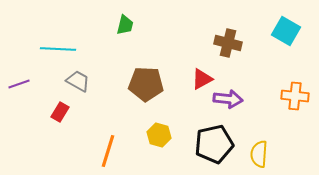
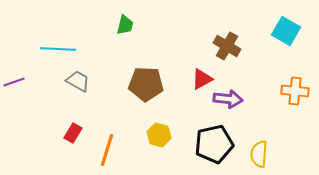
brown cross: moved 1 px left, 3 px down; rotated 16 degrees clockwise
purple line: moved 5 px left, 2 px up
orange cross: moved 5 px up
red rectangle: moved 13 px right, 21 px down
orange line: moved 1 px left, 1 px up
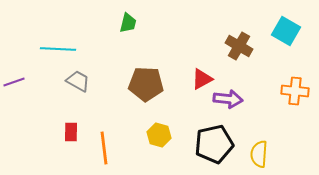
green trapezoid: moved 3 px right, 2 px up
brown cross: moved 12 px right
red rectangle: moved 2 px left, 1 px up; rotated 30 degrees counterclockwise
orange line: moved 3 px left, 2 px up; rotated 24 degrees counterclockwise
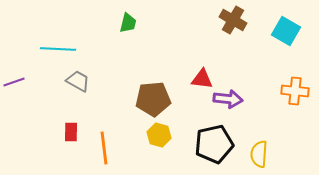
brown cross: moved 6 px left, 26 px up
red triangle: rotated 35 degrees clockwise
brown pentagon: moved 7 px right, 15 px down; rotated 8 degrees counterclockwise
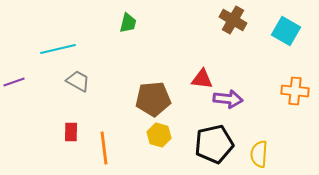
cyan line: rotated 16 degrees counterclockwise
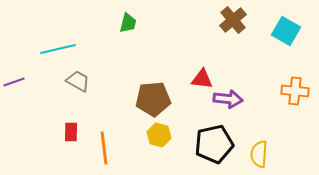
brown cross: rotated 20 degrees clockwise
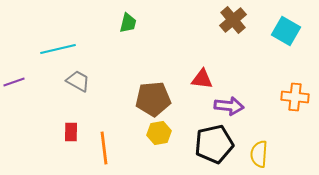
orange cross: moved 6 px down
purple arrow: moved 1 px right, 7 px down
yellow hexagon: moved 2 px up; rotated 25 degrees counterclockwise
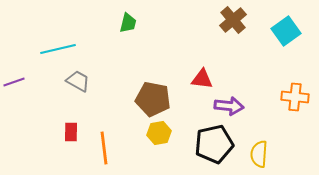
cyan square: rotated 24 degrees clockwise
brown pentagon: rotated 16 degrees clockwise
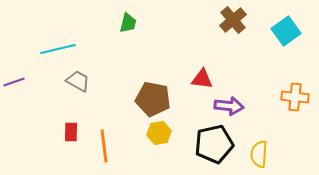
orange line: moved 2 px up
